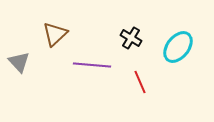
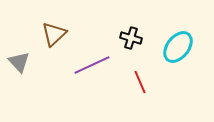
brown triangle: moved 1 px left
black cross: rotated 15 degrees counterclockwise
purple line: rotated 30 degrees counterclockwise
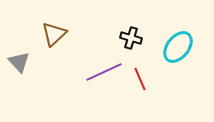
purple line: moved 12 px right, 7 px down
red line: moved 3 px up
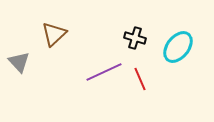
black cross: moved 4 px right
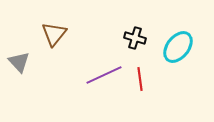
brown triangle: rotated 8 degrees counterclockwise
purple line: moved 3 px down
red line: rotated 15 degrees clockwise
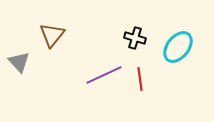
brown triangle: moved 2 px left, 1 px down
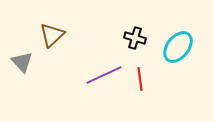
brown triangle: rotated 8 degrees clockwise
gray triangle: moved 3 px right
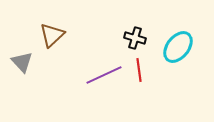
red line: moved 1 px left, 9 px up
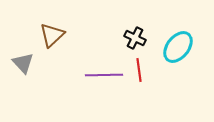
black cross: rotated 10 degrees clockwise
gray triangle: moved 1 px right, 1 px down
purple line: rotated 24 degrees clockwise
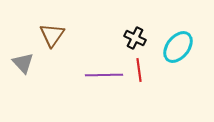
brown triangle: rotated 12 degrees counterclockwise
